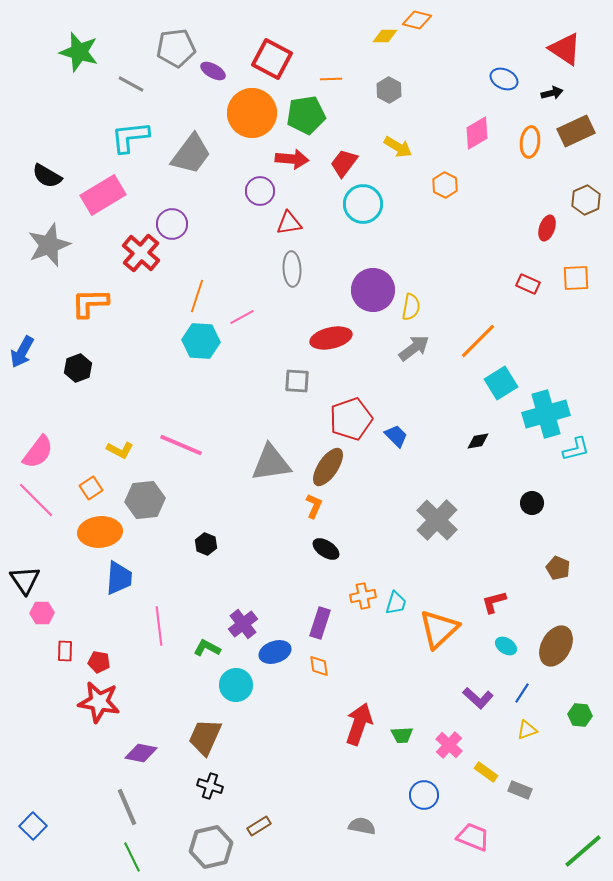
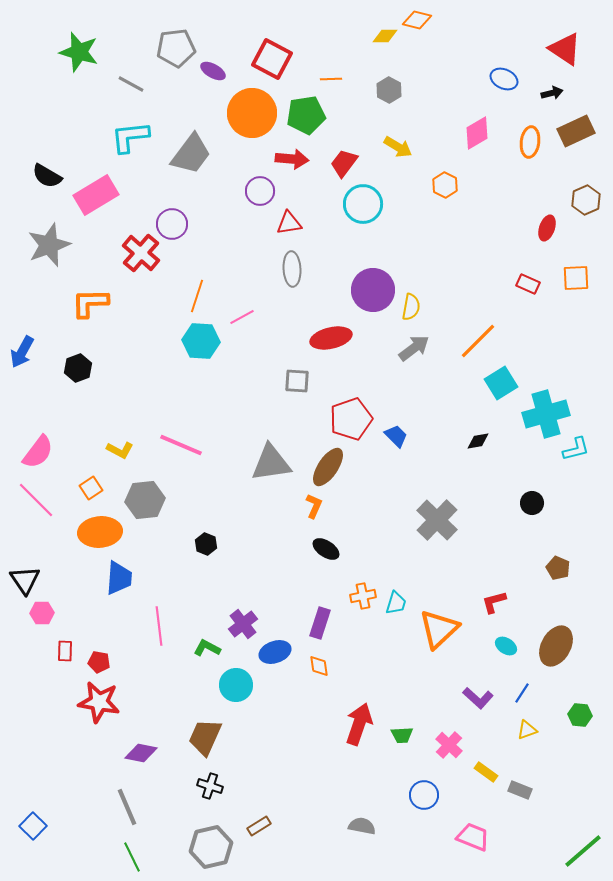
pink rectangle at (103, 195): moved 7 px left
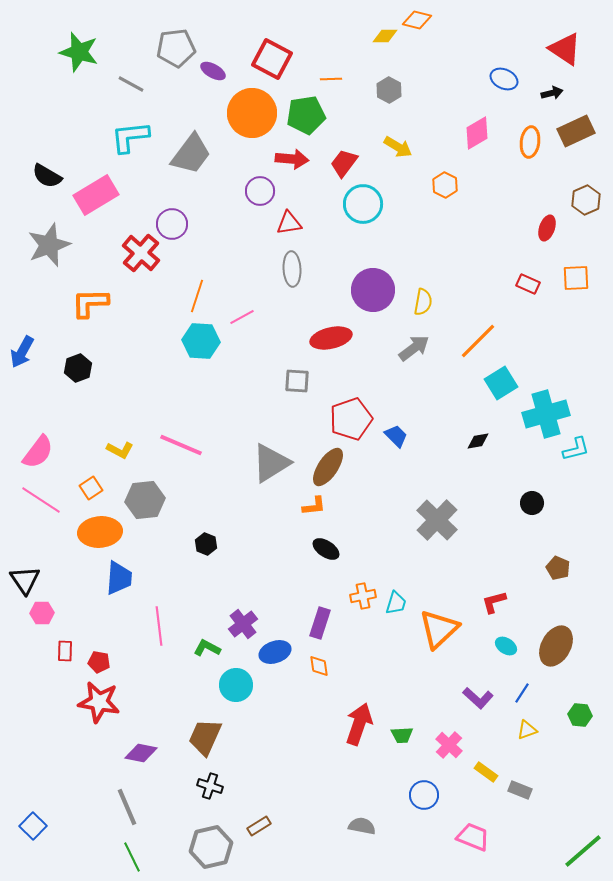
yellow semicircle at (411, 307): moved 12 px right, 5 px up
gray triangle at (271, 463): rotated 24 degrees counterclockwise
pink line at (36, 500): moved 5 px right; rotated 12 degrees counterclockwise
orange L-shape at (314, 506): rotated 60 degrees clockwise
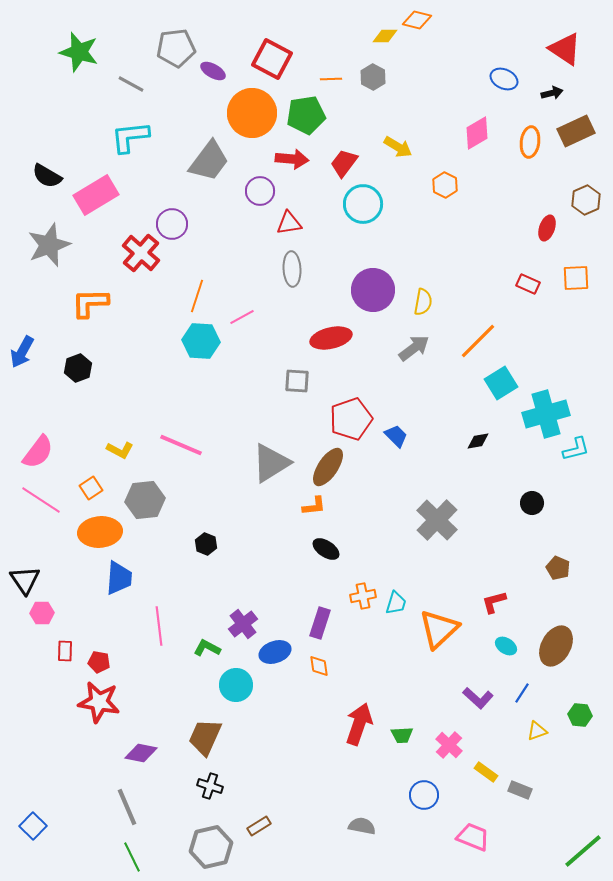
gray hexagon at (389, 90): moved 16 px left, 13 px up
gray trapezoid at (191, 154): moved 18 px right, 7 px down
yellow triangle at (527, 730): moved 10 px right, 1 px down
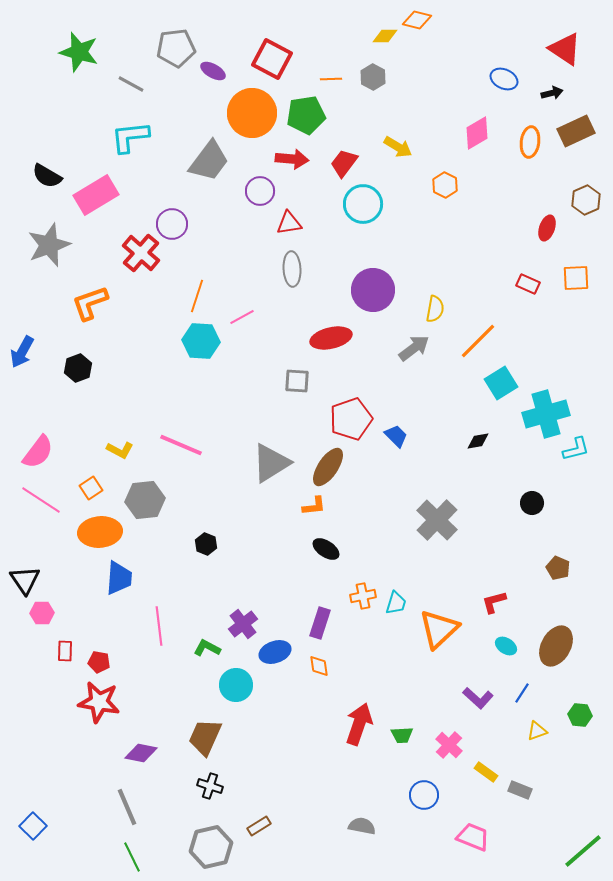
yellow semicircle at (423, 302): moved 12 px right, 7 px down
orange L-shape at (90, 303): rotated 18 degrees counterclockwise
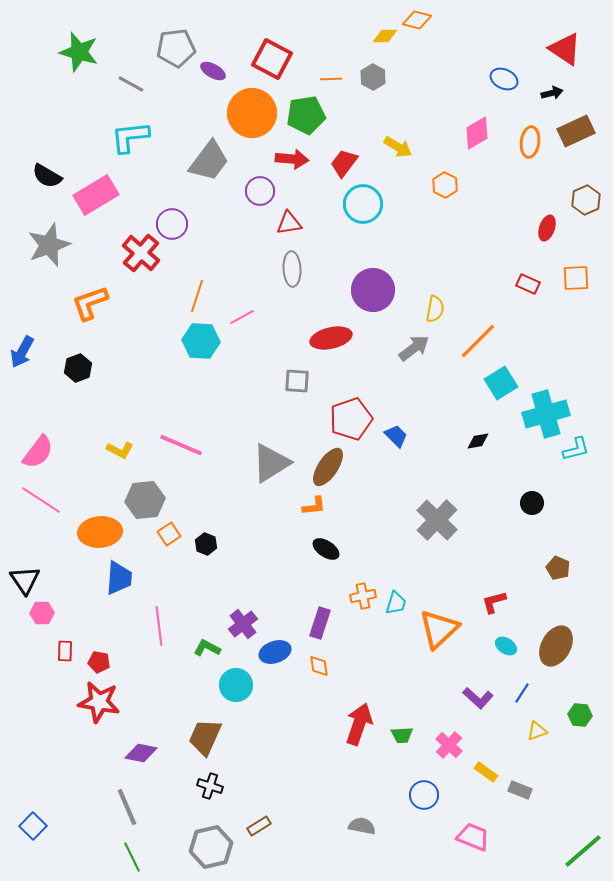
orange square at (91, 488): moved 78 px right, 46 px down
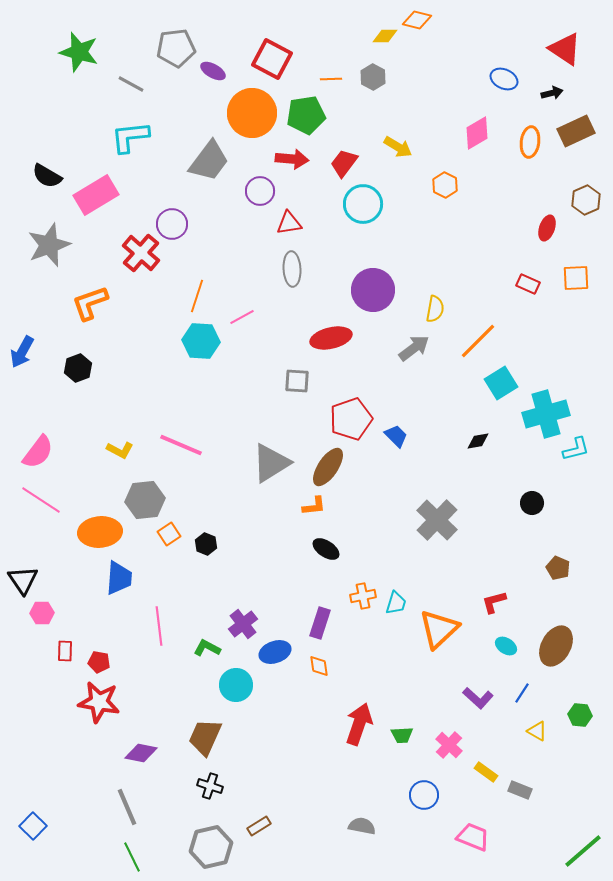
black triangle at (25, 580): moved 2 px left
yellow triangle at (537, 731): rotated 50 degrees clockwise
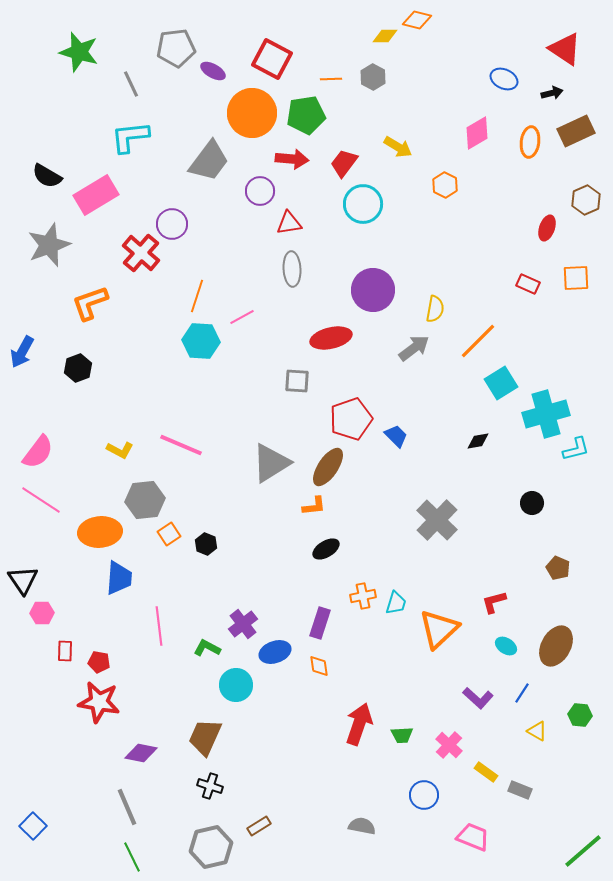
gray line at (131, 84): rotated 36 degrees clockwise
black ellipse at (326, 549): rotated 64 degrees counterclockwise
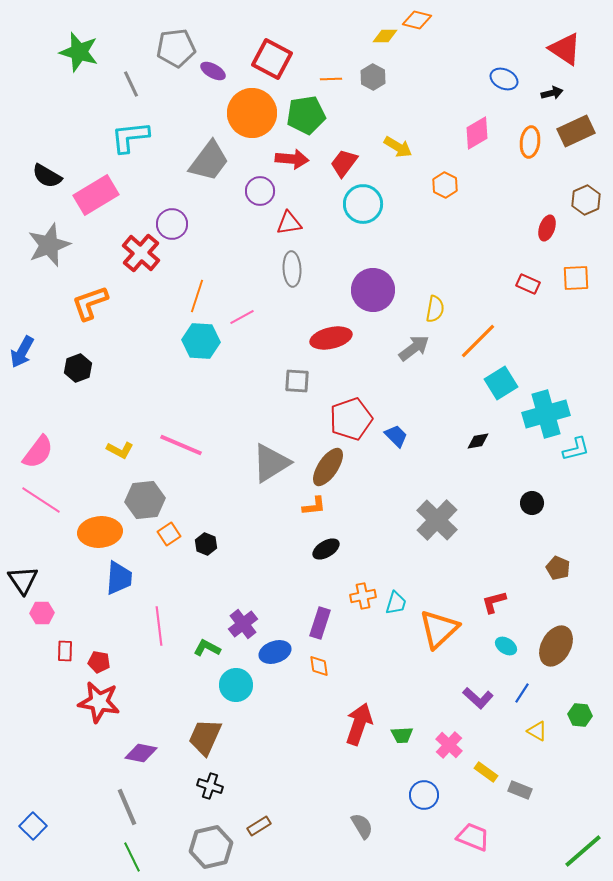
gray semicircle at (362, 826): rotated 48 degrees clockwise
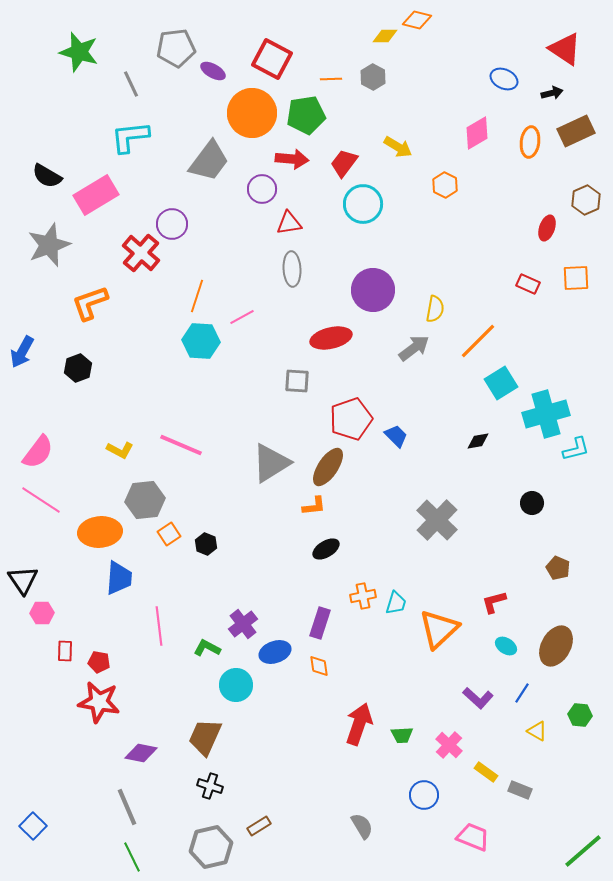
purple circle at (260, 191): moved 2 px right, 2 px up
